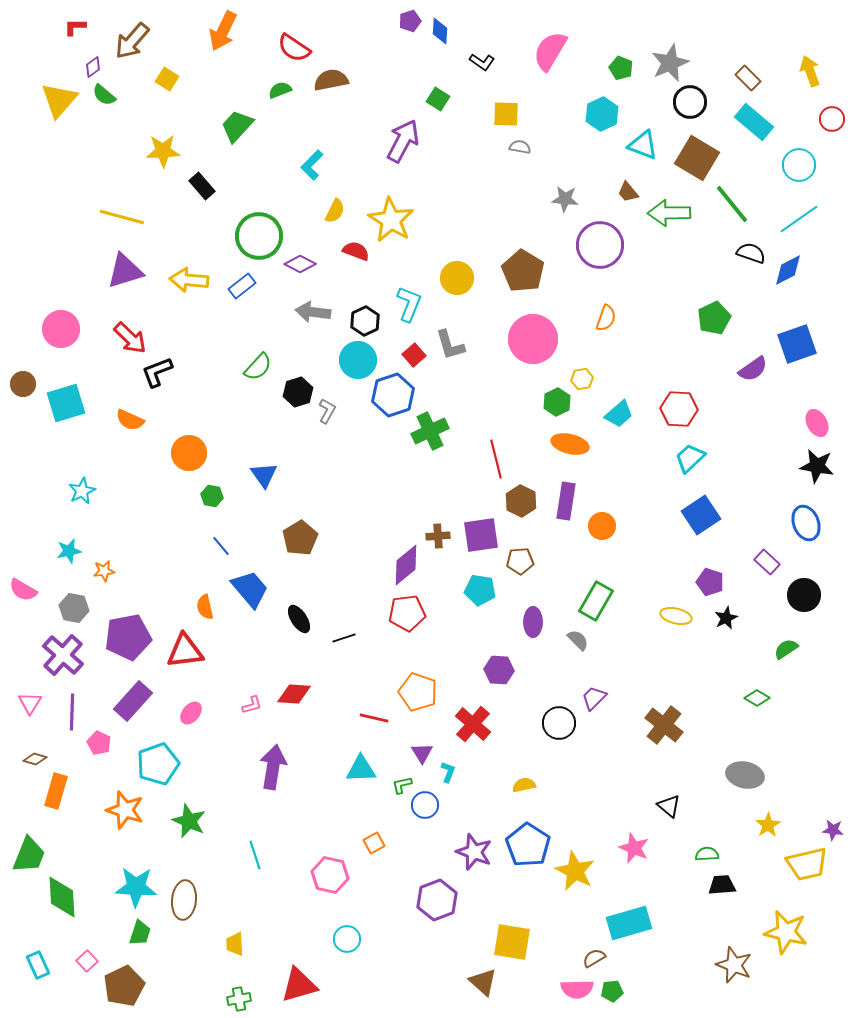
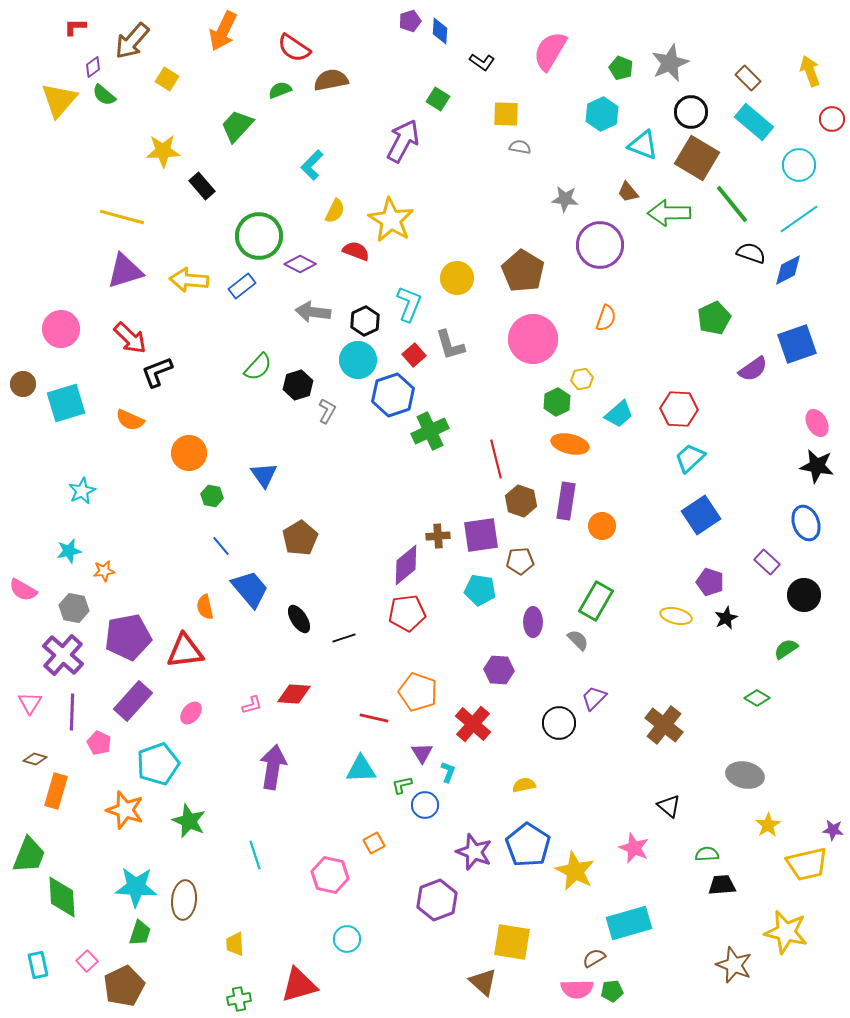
black circle at (690, 102): moved 1 px right, 10 px down
black hexagon at (298, 392): moved 7 px up
brown hexagon at (521, 501): rotated 8 degrees counterclockwise
cyan rectangle at (38, 965): rotated 12 degrees clockwise
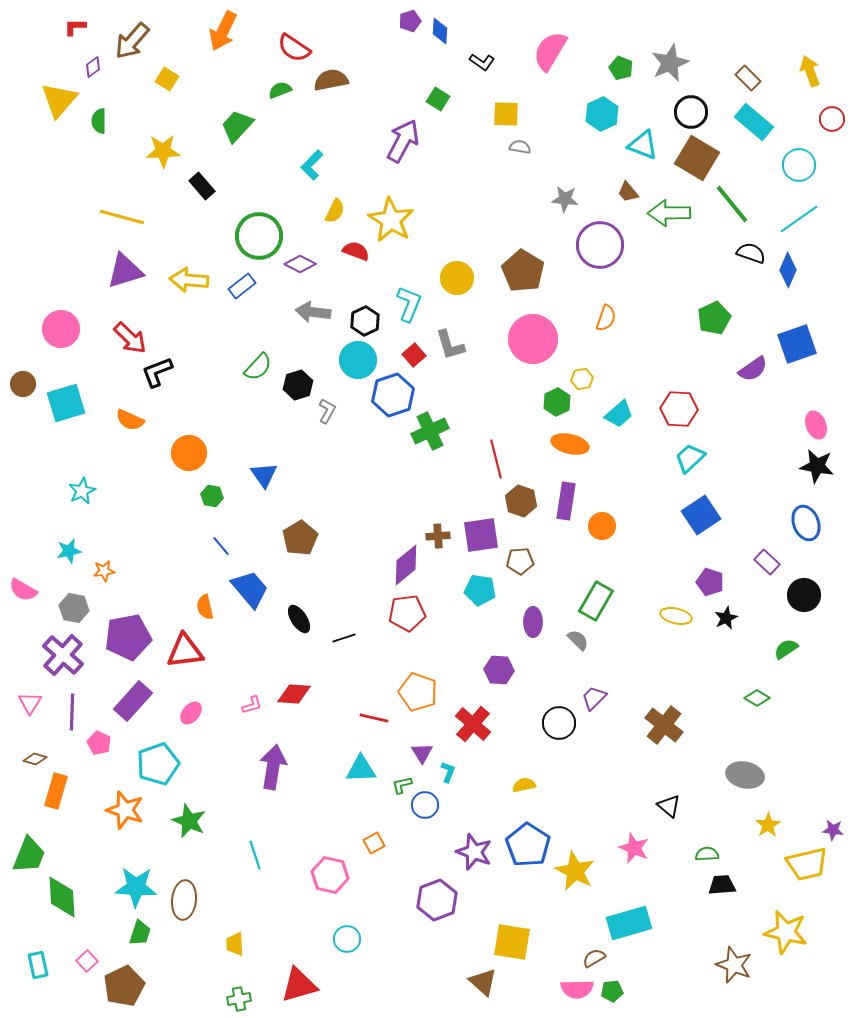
green semicircle at (104, 95): moved 5 px left, 26 px down; rotated 50 degrees clockwise
blue diamond at (788, 270): rotated 40 degrees counterclockwise
pink ellipse at (817, 423): moved 1 px left, 2 px down; rotated 8 degrees clockwise
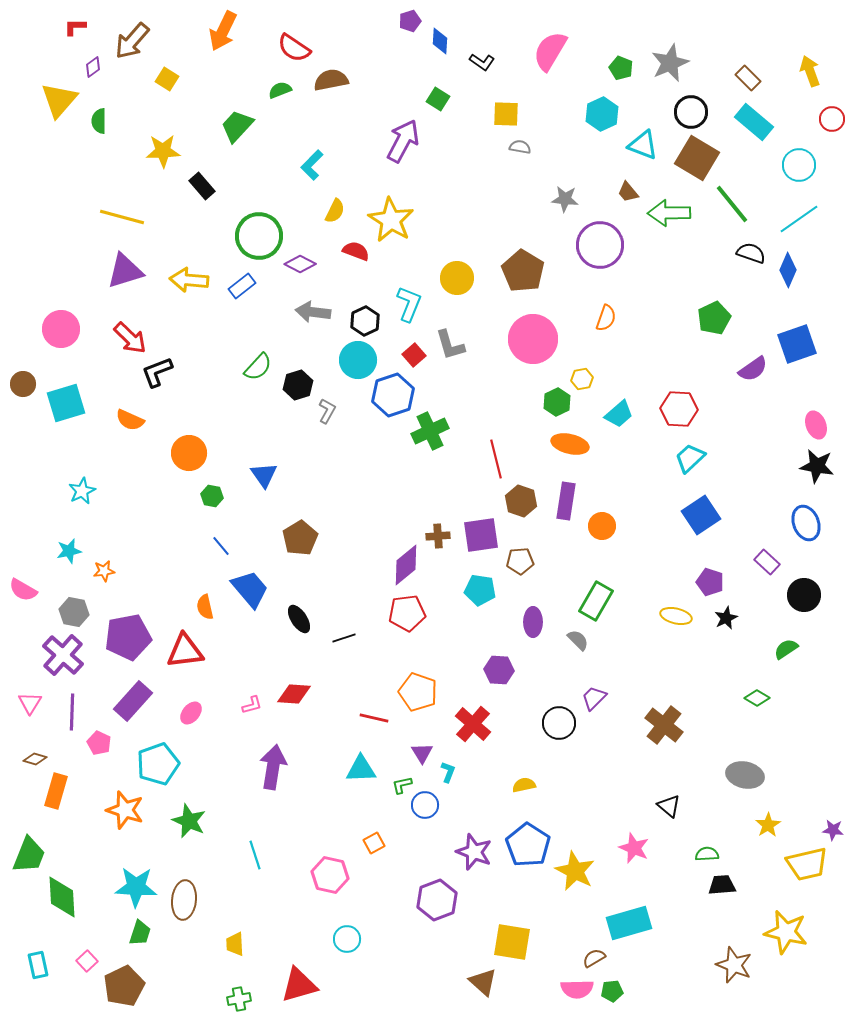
blue diamond at (440, 31): moved 10 px down
gray hexagon at (74, 608): moved 4 px down
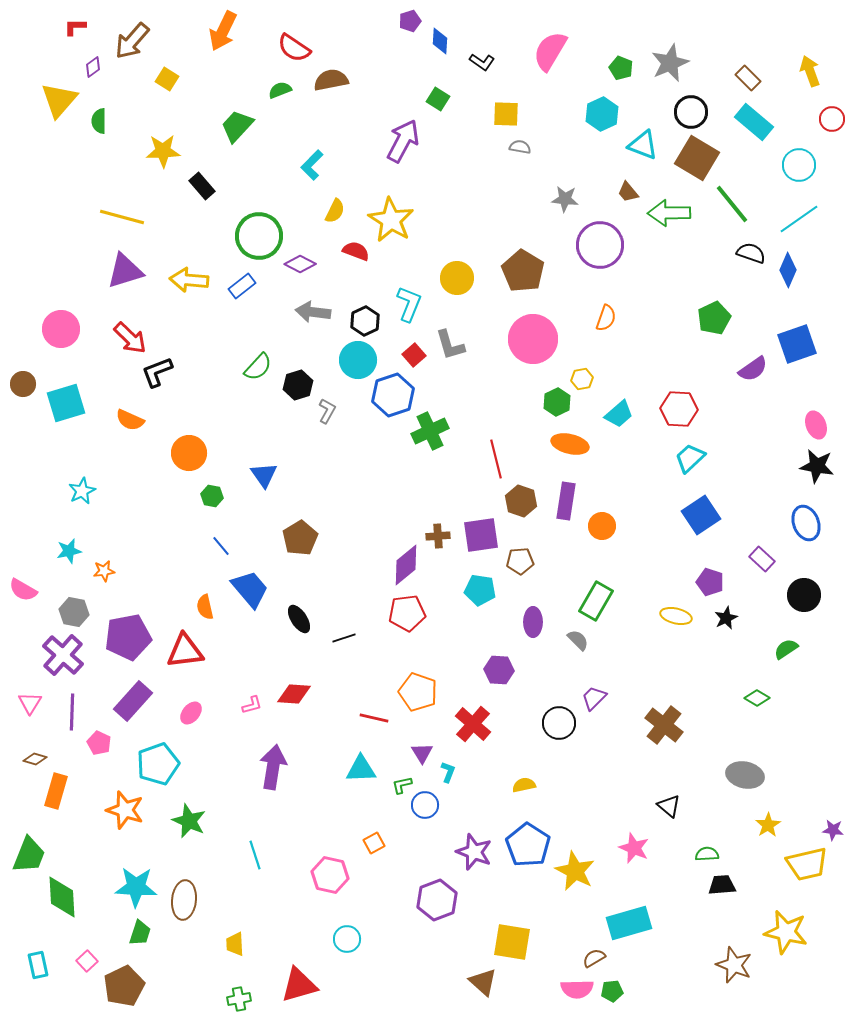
purple rectangle at (767, 562): moved 5 px left, 3 px up
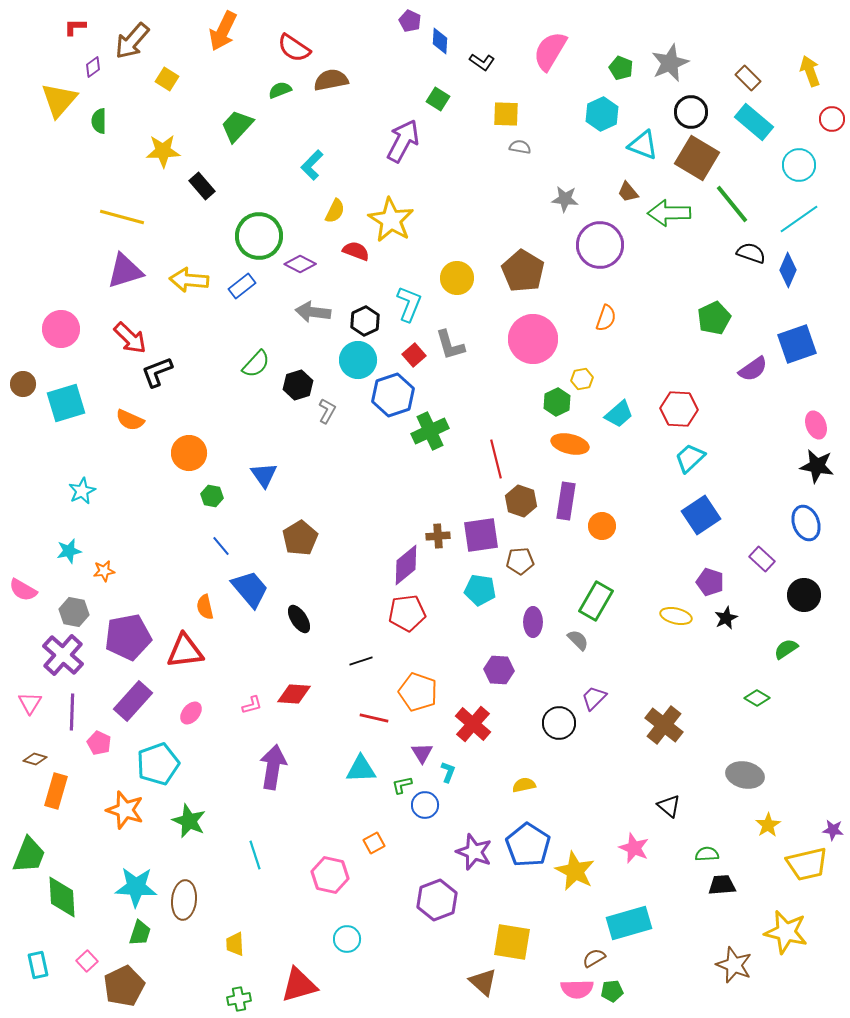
purple pentagon at (410, 21): rotated 30 degrees counterclockwise
green semicircle at (258, 367): moved 2 px left, 3 px up
black line at (344, 638): moved 17 px right, 23 px down
